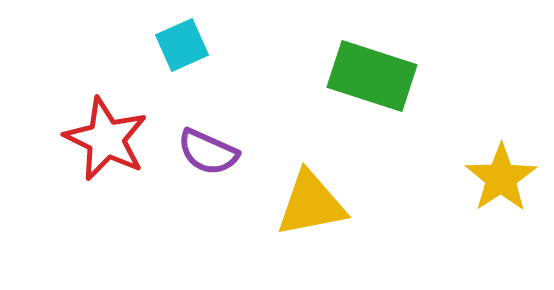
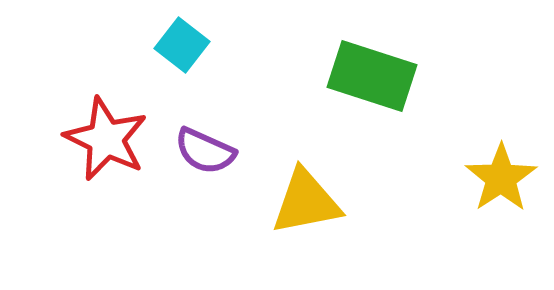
cyan square: rotated 28 degrees counterclockwise
purple semicircle: moved 3 px left, 1 px up
yellow triangle: moved 5 px left, 2 px up
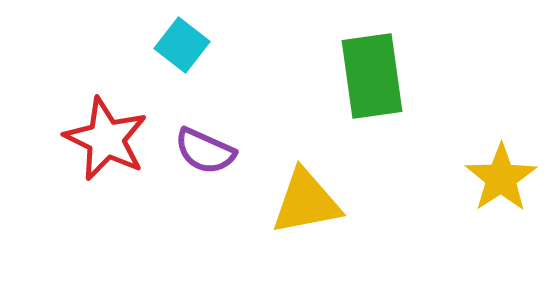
green rectangle: rotated 64 degrees clockwise
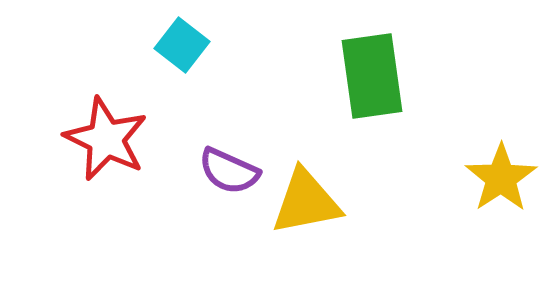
purple semicircle: moved 24 px right, 20 px down
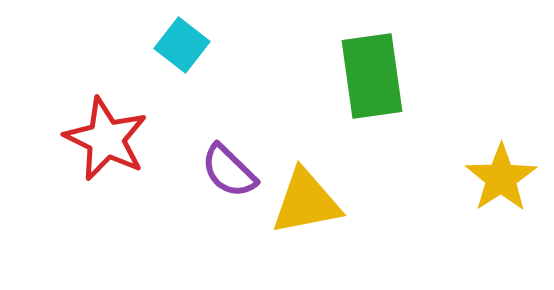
purple semicircle: rotated 20 degrees clockwise
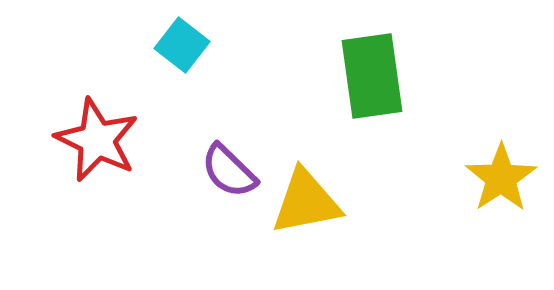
red star: moved 9 px left, 1 px down
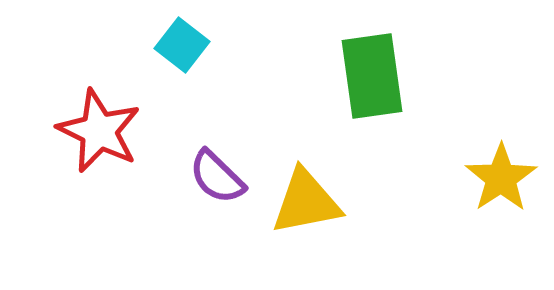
red star: moved 2 px right, 9 px up
purple semicircle: moved 12 px left, 6 px down
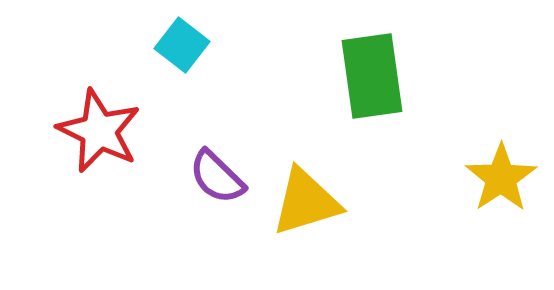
yellow triangle: rotated 6 degrees counterclockwise
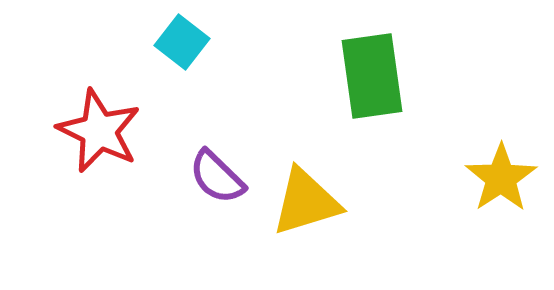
cyan square: moved 3 px up
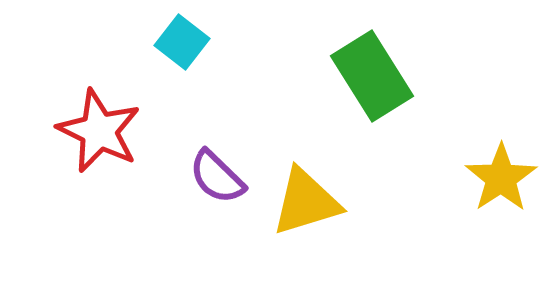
green rectangle: rotated 24 degrees counterclockwise
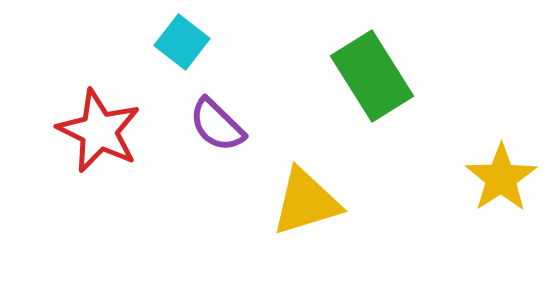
purple semicircle: moved 52 px up
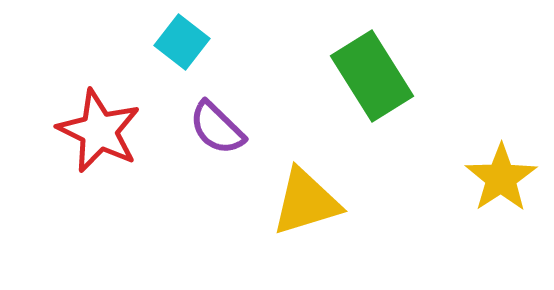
purple semicircle: moved 3 px down
